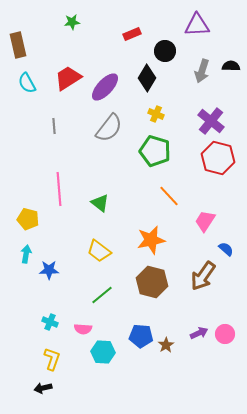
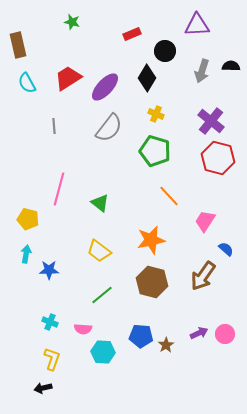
green star: rotated 21 degrees clockwise
pink line: rotated 20 degrees clockwise
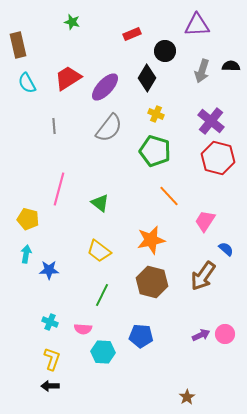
green line: rotated 25 degrees counterclockwise
purple arrow: moved 2 px right, 2 px down
brown star: moved 21 px right, 52 px down
black arrow: moved 7 px right, 2 px up; rotated 12 degrees clockwise
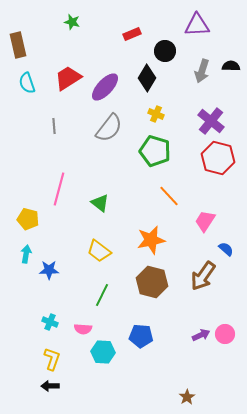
cyan semicircle: rotated 10 degrees clockwise
